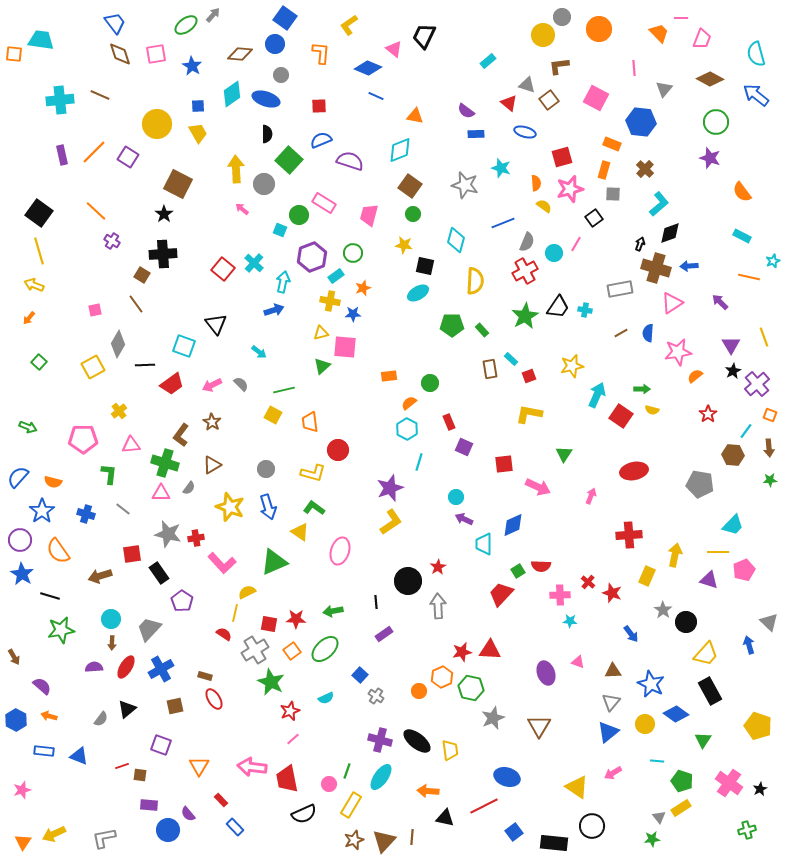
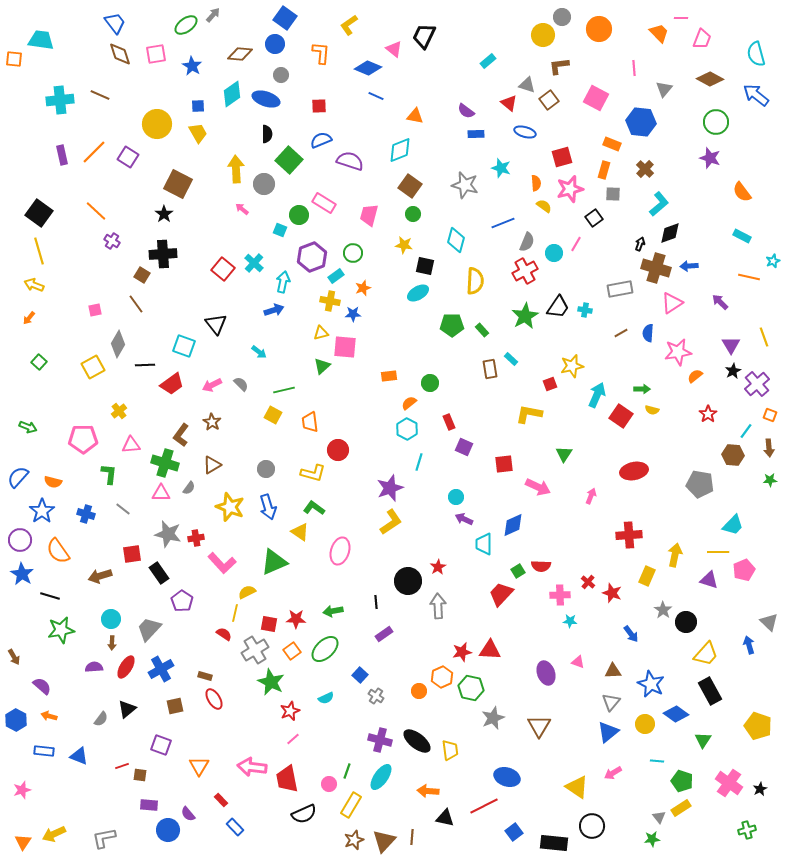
orange square at (14, 54): moved 5 px down
red square at (529, 376): moved 21 px right, 8 px down
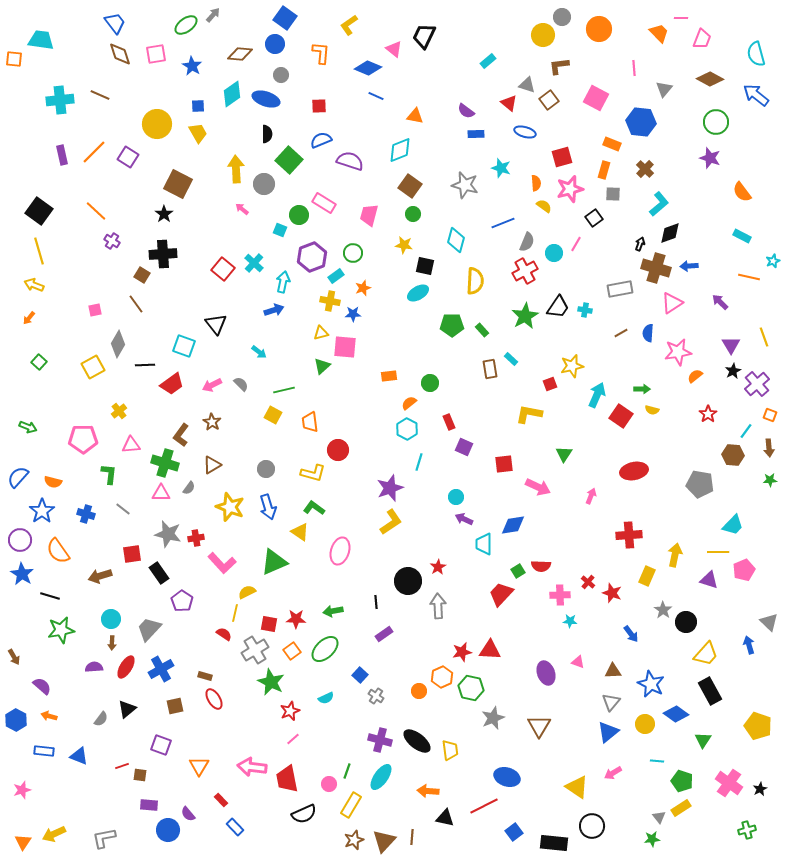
black square at (39, 213): moved 2 px up
blue diamond at (513, 525): rotated 15 degrees clockwise
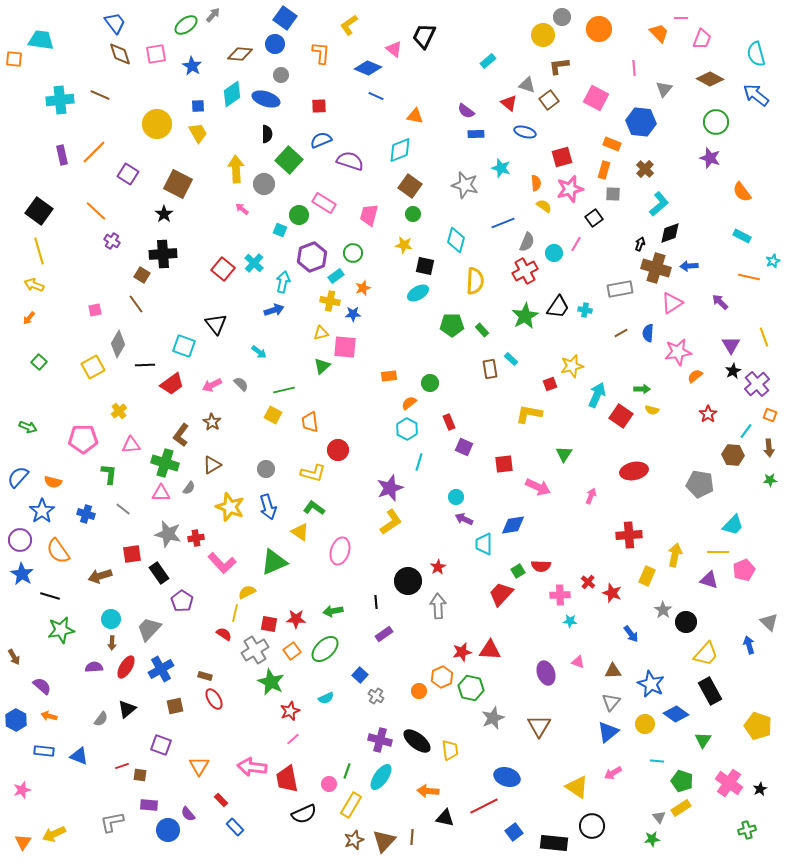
purple square at (128, 157): moved 17 px down
gray L-shape at (104, 838): moved 8 px right, 16 px up
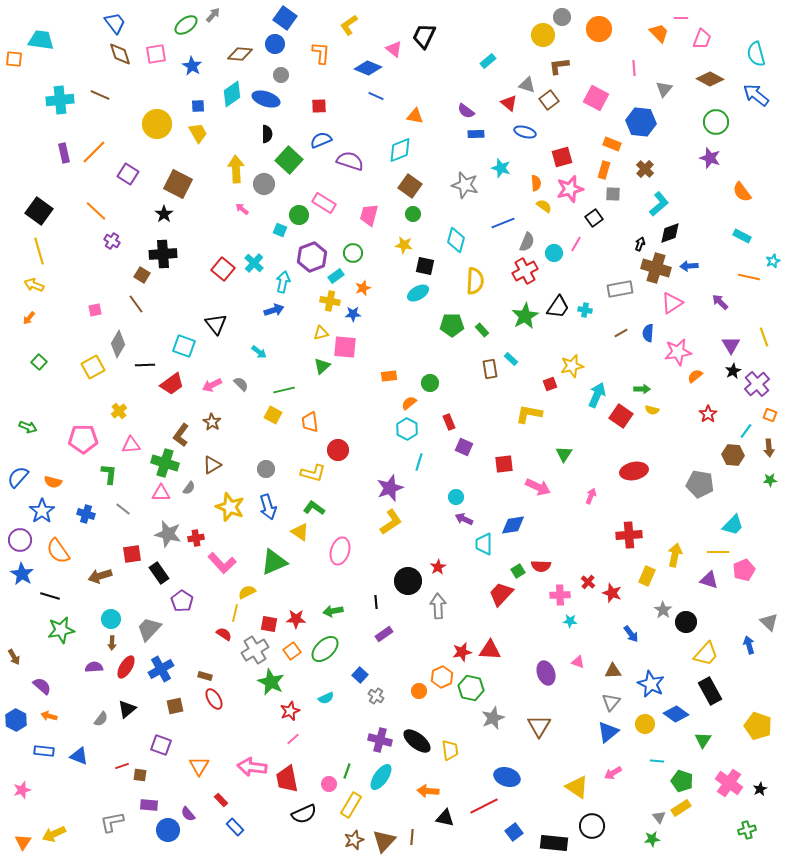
purple rectangle at (62, 155): moved 2 px right, 2 px up
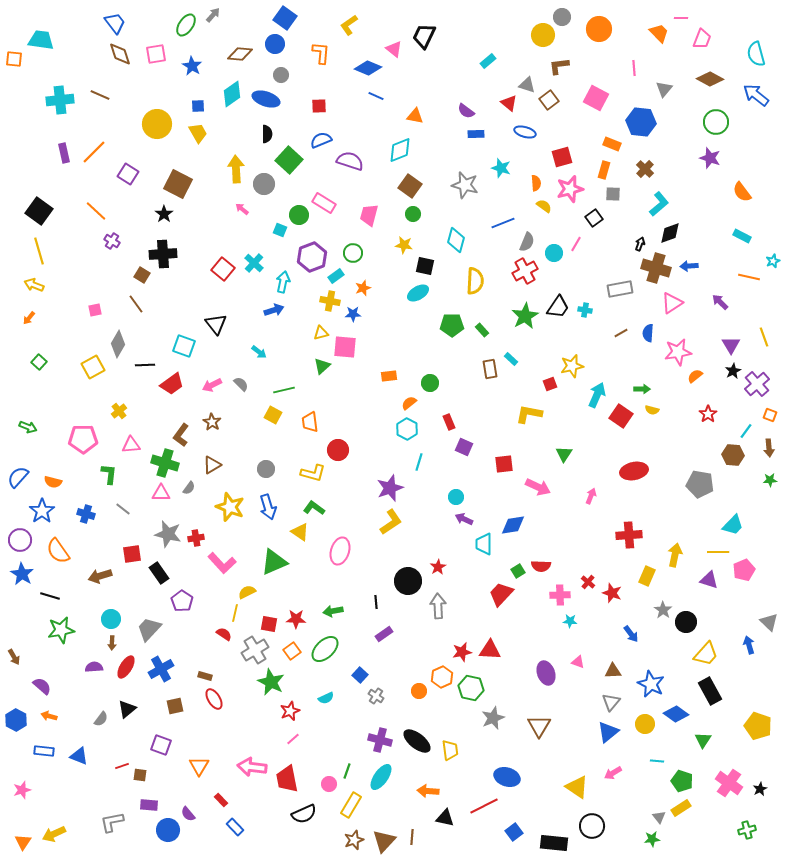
green ellipse at (186, 25): rotated 20 degrees counterclockwise
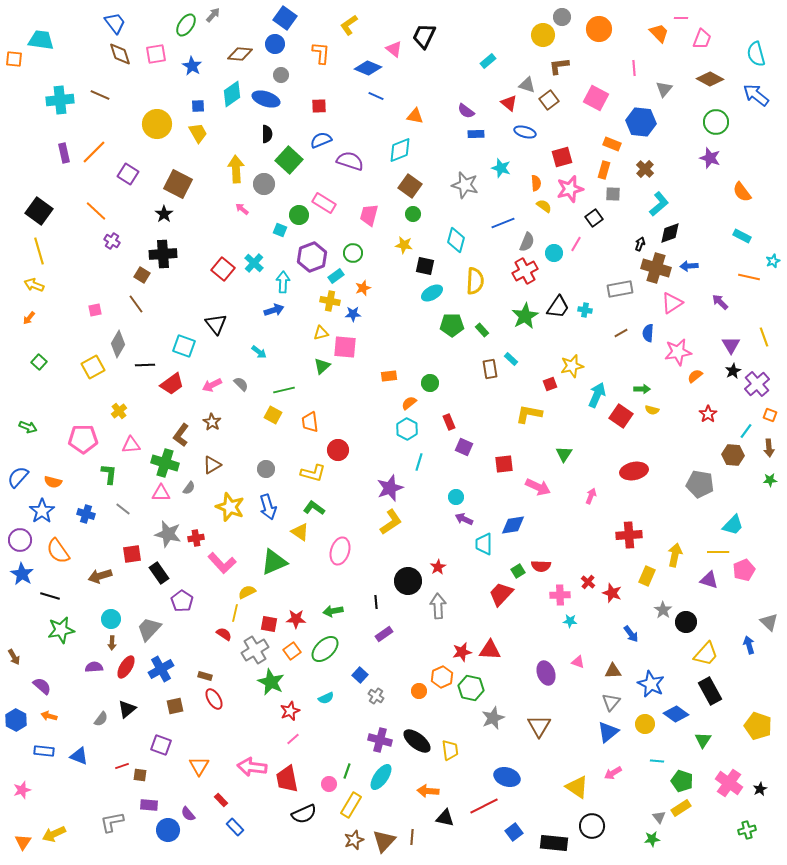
cyan arrow at (283, 282): rotated 10 degrees counterclockwise
cyan ellipse at (418, 293): moved 14 px right
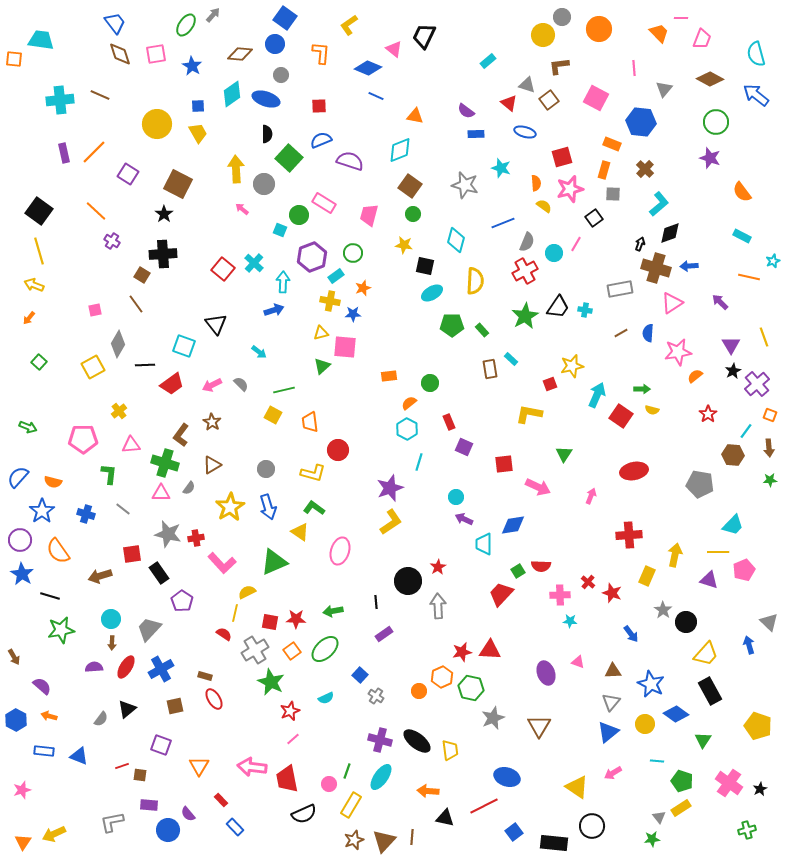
green square at (289, 160): moved 2 px up
yellow star at (230, 507): rotated 20 degrees clockwise
red square at (269, 624): moved 1 px right, 2 px up
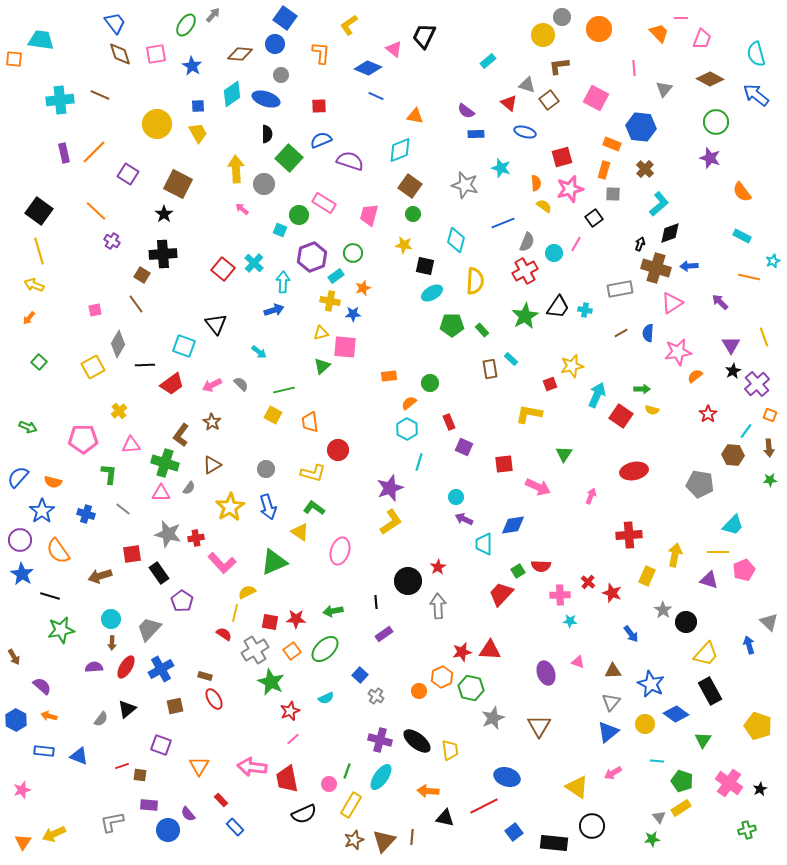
blue hexagon at (641, 122): moved 5 px down
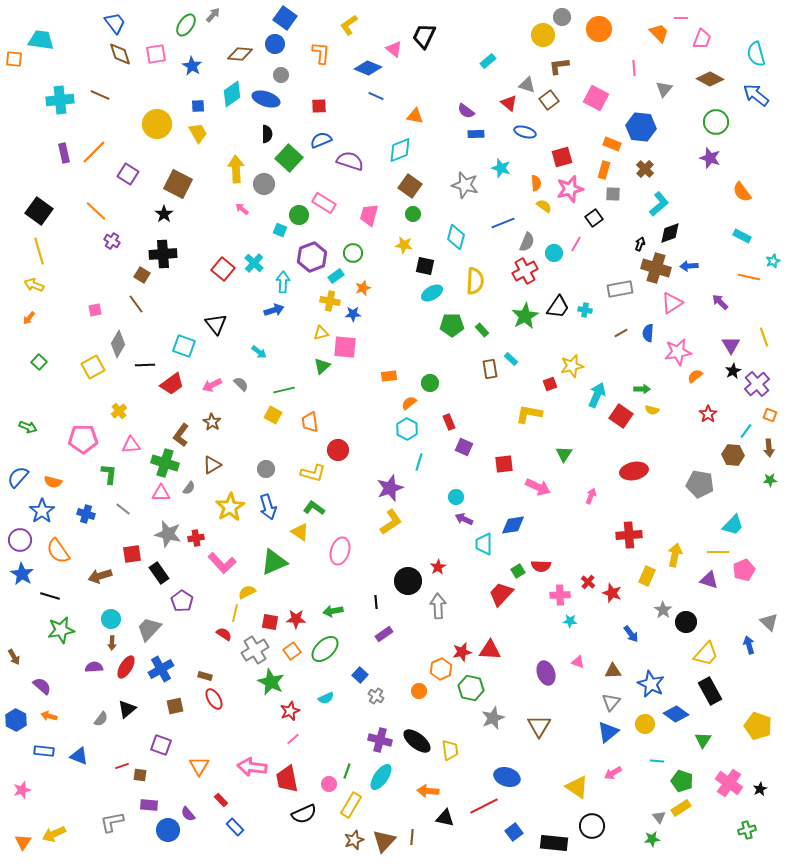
cyan diamond at (456, 240): moved 3 px up
orange hexagon at (442, 677): moved 1 px left, 8 px up
